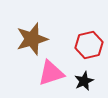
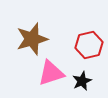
black star: moved 2 px left
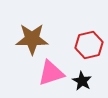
brown star: rotated 16 degrees clockwise
black star: rotated 18 degrees counterclockwise
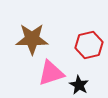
black star: moved 3 px left, 4 px down
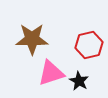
black star: moved 4 px up
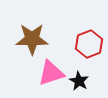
red hexagon: moved 1 px up; rotated 8 degrees counterclockwise
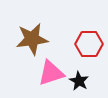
brown star: rotated 8 degrees counterclockwise
red hexagon: rotated 20 degrees clockwise
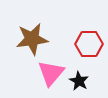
pink triangle: rotated 32 degrees counterclockwise
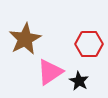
brown star: moved 7 px left; rotated 20 degrees counterclockwise
pink triangle: moved 1 px left, 1 px up; rotated 16 degrees clockwise
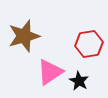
brown star: moved 1 px left, 3 px up; rotated 12 degrees clockwise
red hexagon: rotated 8 degrees counterclockwise
